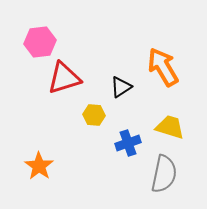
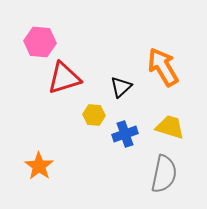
pink hexagon: rotated 12 degrees clockwise
black triangle: rotated 10 degrees counterclockwise
blue cross: moved 3 px left, 9 px up
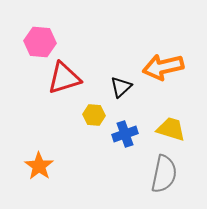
orange arrow: rotated 72 degrees counterclockwise
yellow trapezoid: moved 1 px right, 2 px down
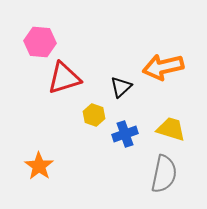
yellow hexagon: rotated 15 degrees clockwise
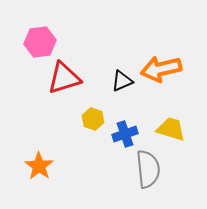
pink hexagon: rotated 12 degrees counterclockwise
orange arrow: moved 2 px left, 2 px down
black triangle: moved 1 px right, 6 px up; rotated 20 degrees clockwise
yellow hexagon: moved 1 px left, 4 px down
gray semicircle: moved 16 px left, 5 px up; rotated 18 degrees counterclockwise
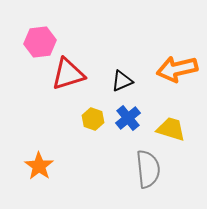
orange arrow: moved 16 px right
red triangle: moved 4 px right, 4 px up
blue cross: moved 3 px right, 16 px up; rotated 20 degrees counterclockwise
